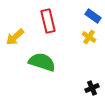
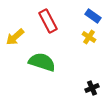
red rectangle: rotated 15 degrees counterclockwise
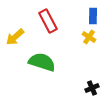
blue rectangle: rotated 56 degrees clockwise
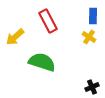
black cross: moved 1 px up
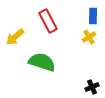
yellow cross: rotated 24 degrees clockwise
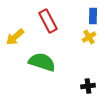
black cross: moved 4 px left, 1 px up; rotated 16 degrees clockwise
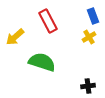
blue rectangle: rotated 21 degrees counterclockwise
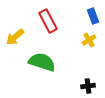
yellow cross: moved 3 px down
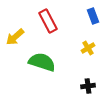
yellow cross: moved 1 px left, 8 px down
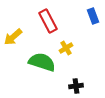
yellow arrow: moved 2 px left
yellow cross: moved 22 px left
black cross: moved 12 px left
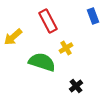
black cross: rotated 32 degrees counterclockwise
